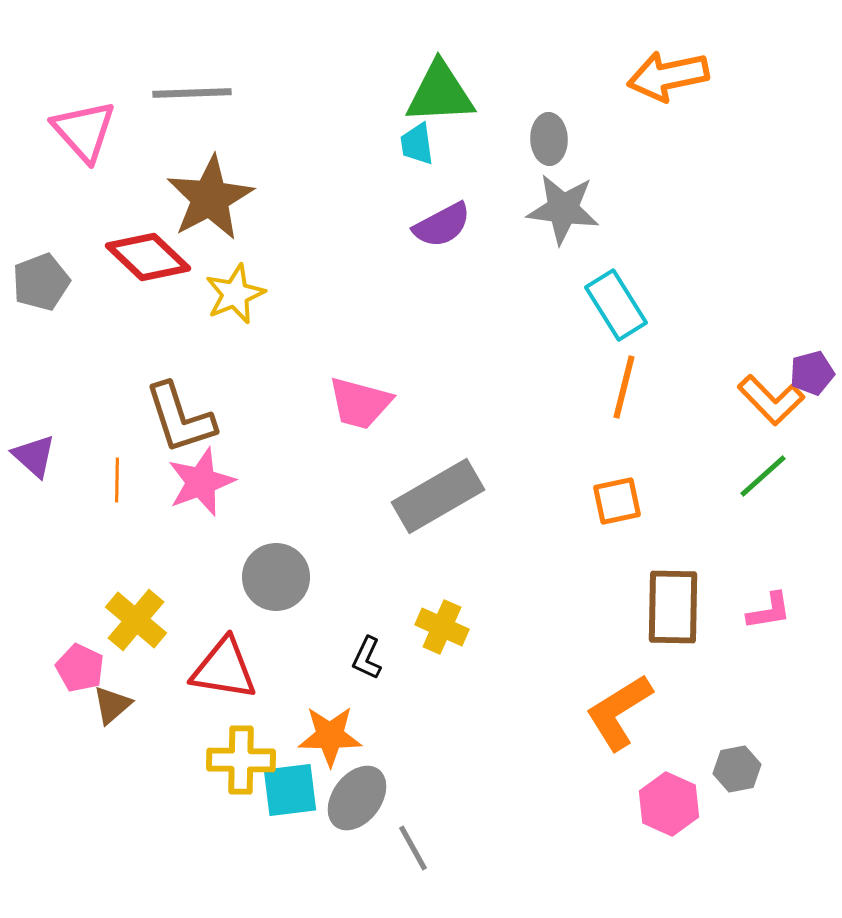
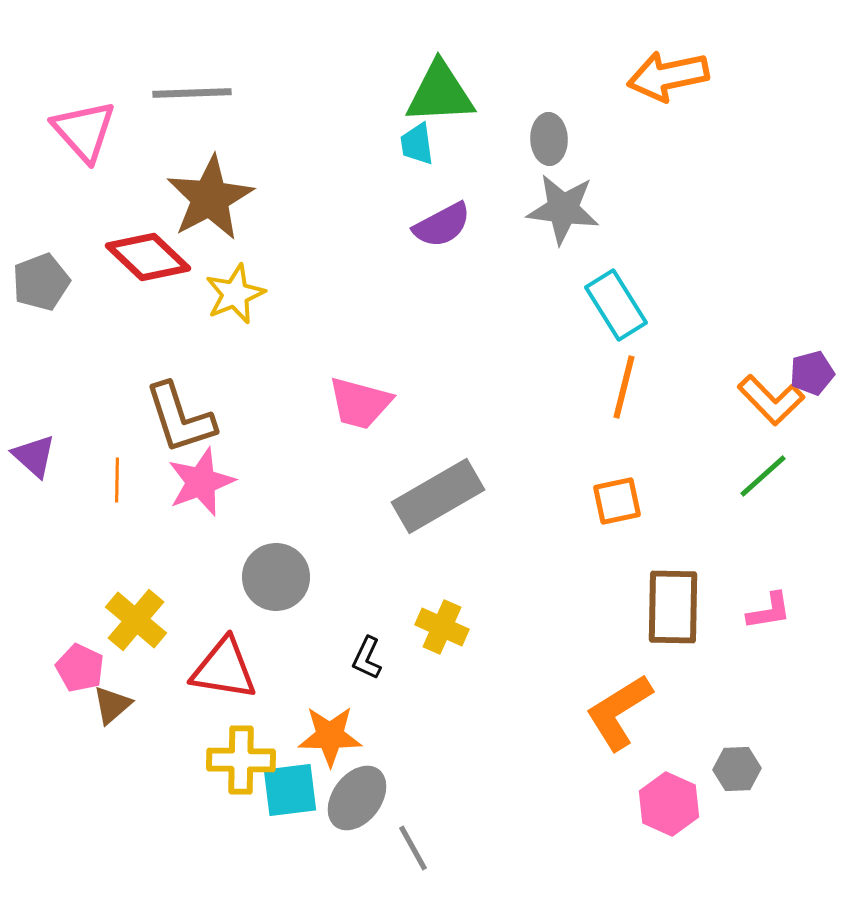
gray hexagon at (737, 769): rotated 9 degrees clockwise
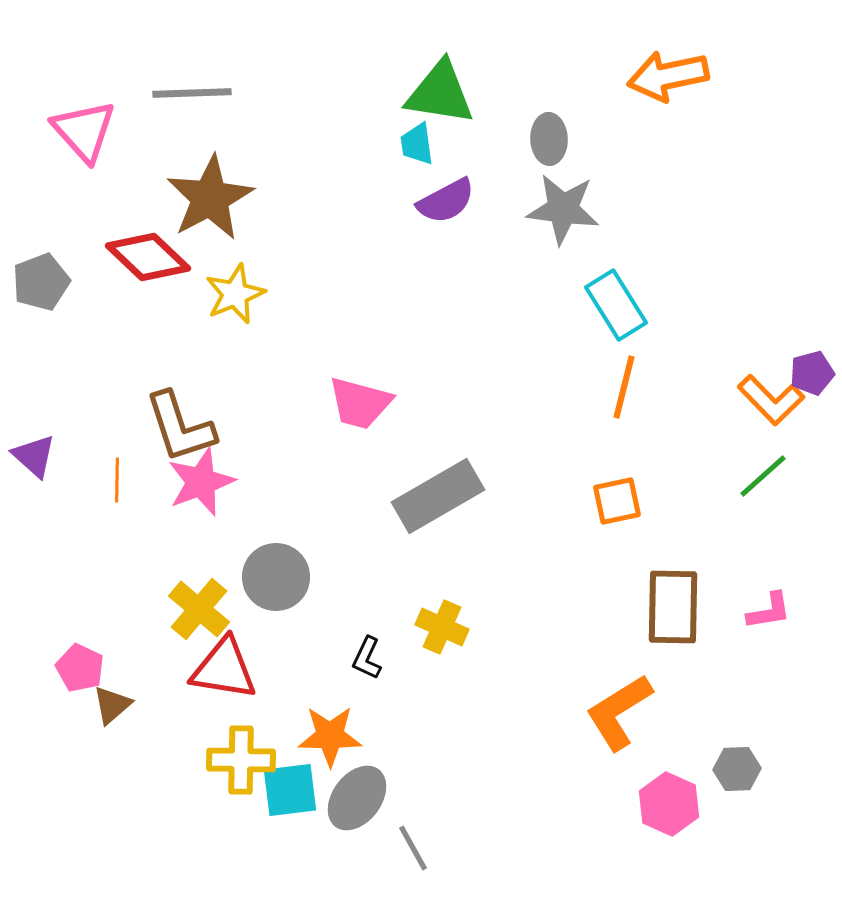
green triangle at (440, 93): rotated 12 degrees clockwise
purple semicircle at (442, 225): moved 4 px right, 24 px up
brown L-shape at (180, 418): moved 9 px down
yellow cross at (136, 620): moved 63 px right, 11 px up
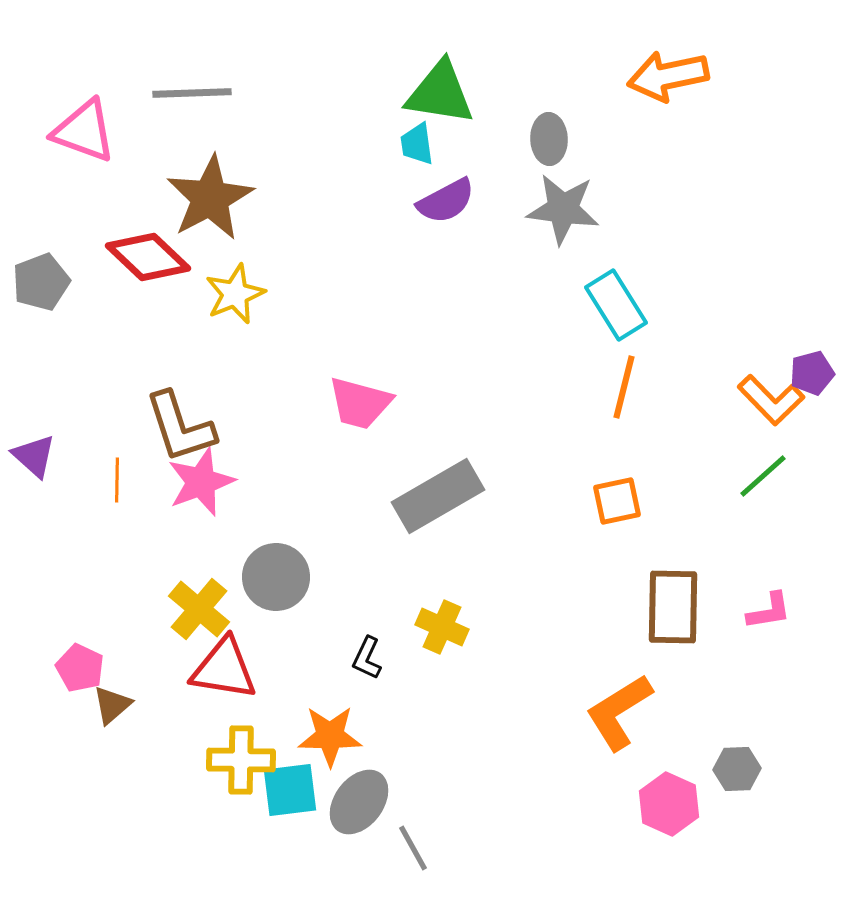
pink triangle at (84, 131): rotated 28 degrees counterclockwise
gray ellipse at (357, 798): moved 2 px right, 4 px down
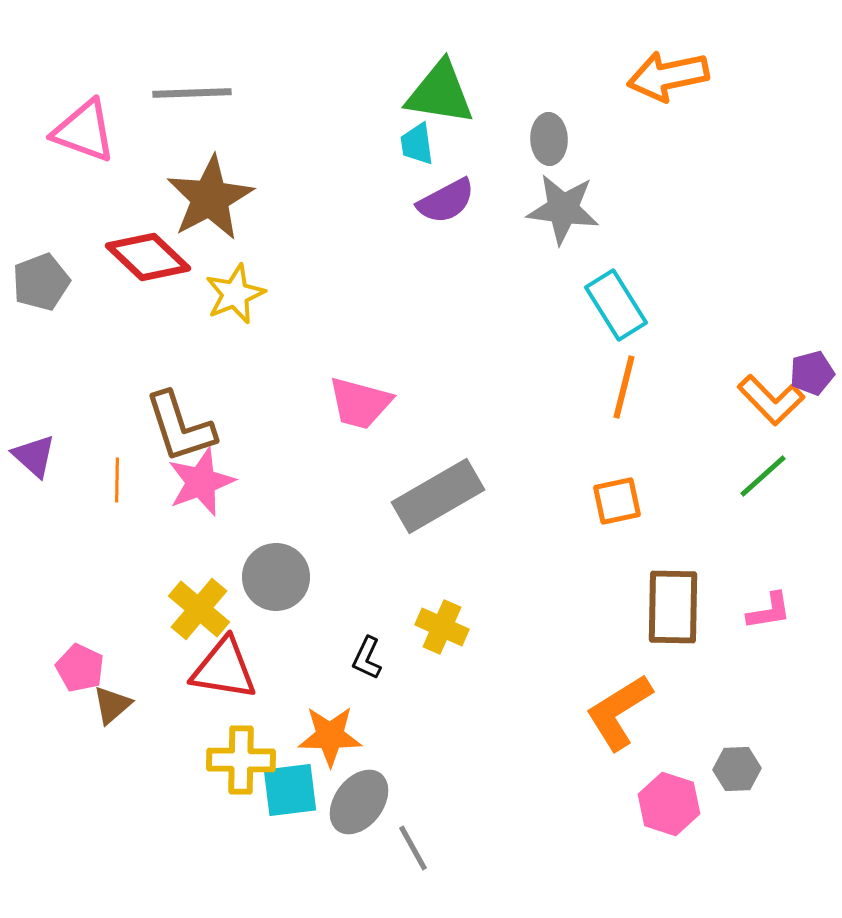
pink hexagon at (669, 804): rotated 6 degrees counterclockwise
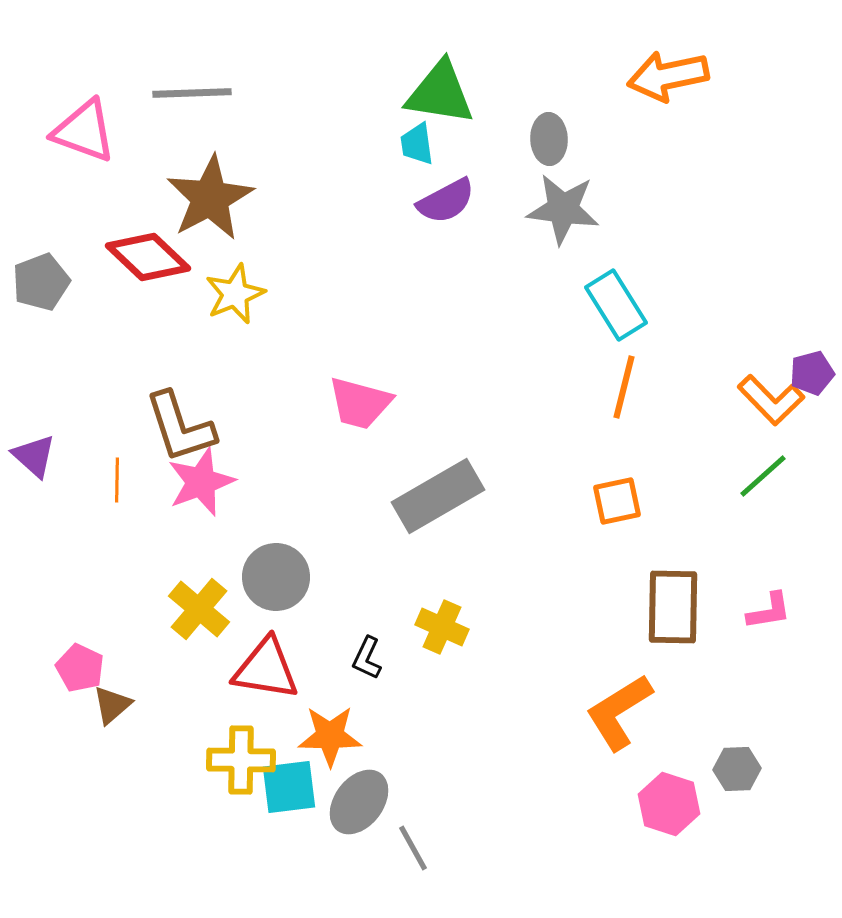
red triangle at (224, 669): moved 42 px right
cyan square at (290, 790): moved 1 px left, 3 px up
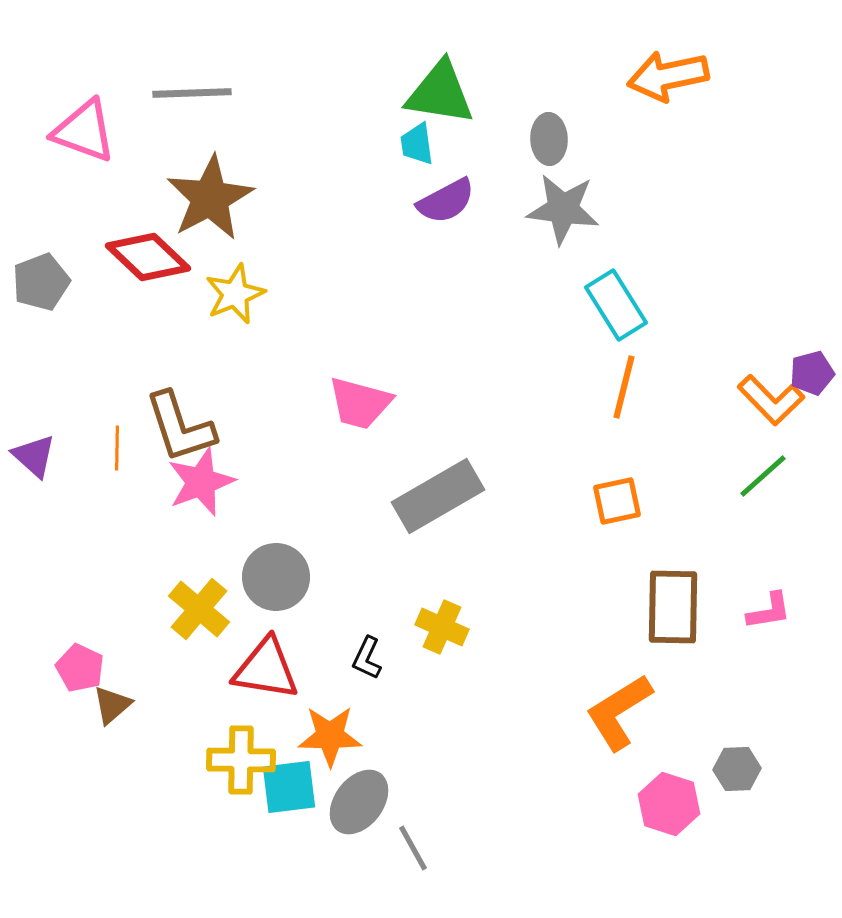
orange line at (117, 480): moved 32 px up
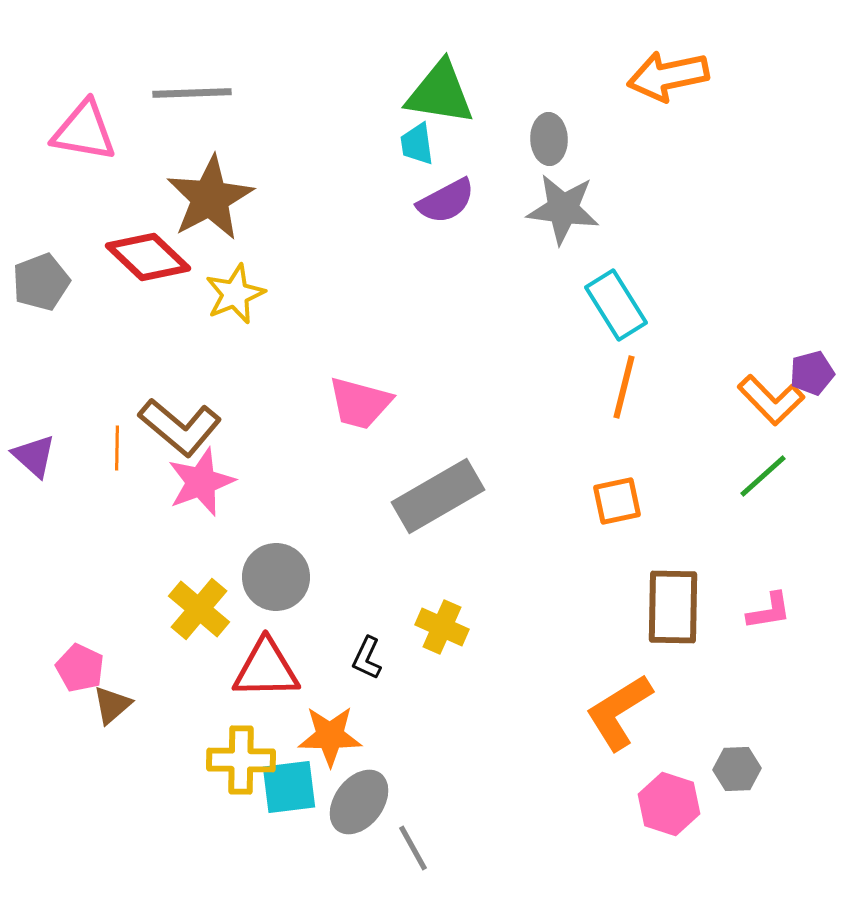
pink triangle at (84, 131): rotated 10 degrees counterclockwise
brown L-shape at (180, 427): rotated 32 degrees counterclockwise
red triangle at (266, 669): rotated 10 degrees counterclockwise
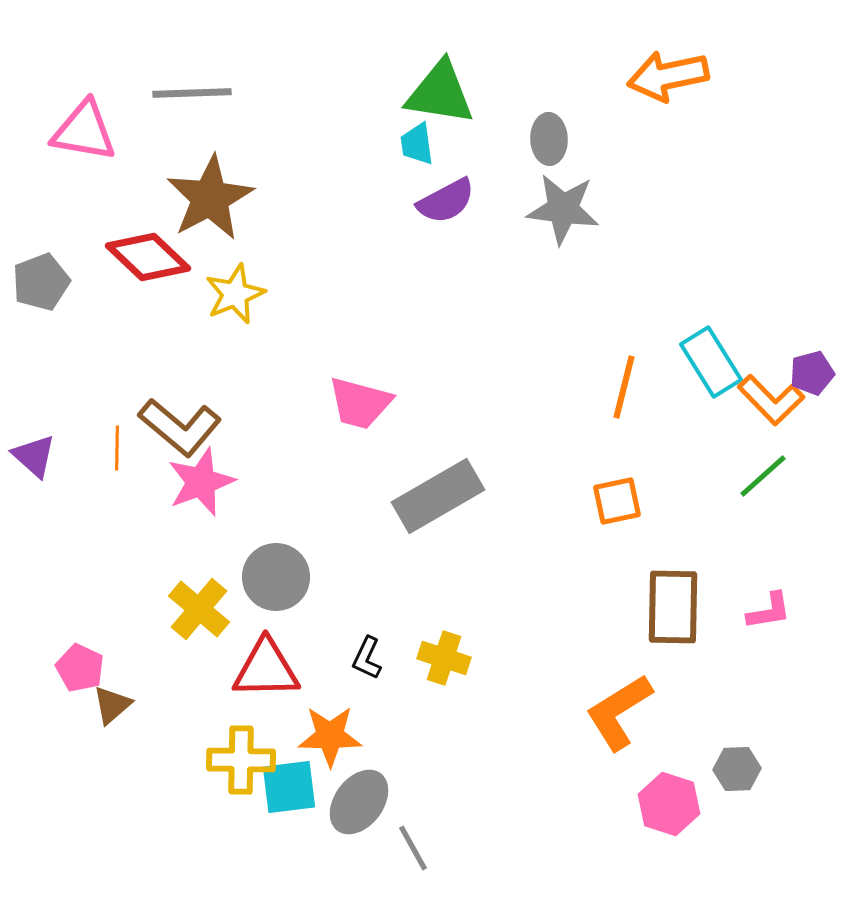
cyan rectangle at (616, 305): moved 95 px right, 57 px down
yellow cross at (442, 627): moved 2 px right, 31 px down; rotated 6 degrees counterclockwise
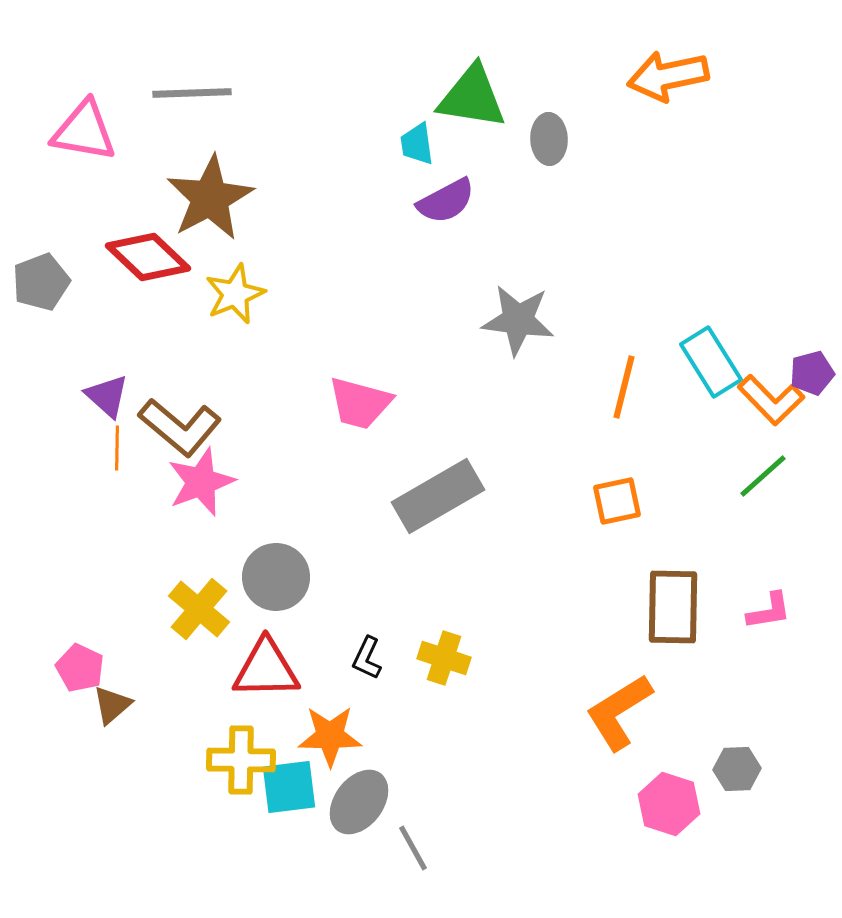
green triangle at (440, 93): moved 32 px right, 4 px down
gray star at (563, 209): moved 45 px left, 111 px down
purple triangle at (34, 456): moved 73 px right, 60 px up
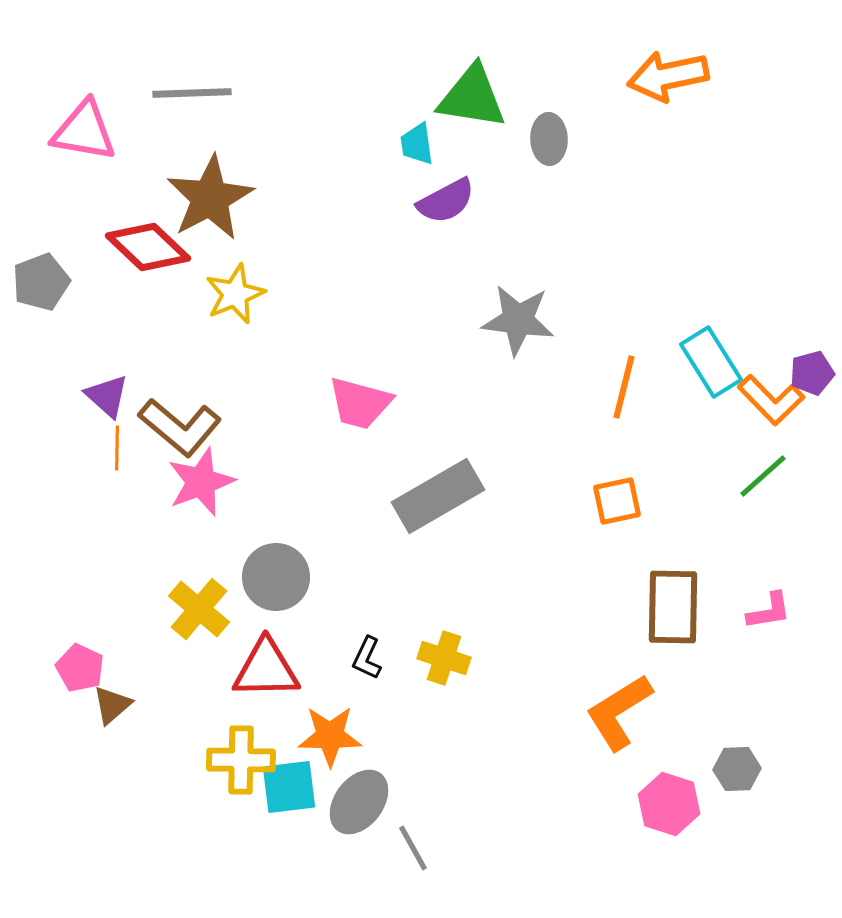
red diamond at (148, 257): moved 10 px up
